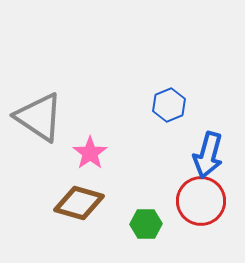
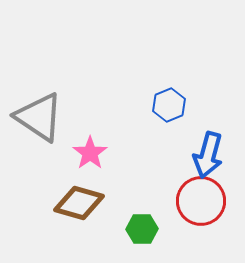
green hexagon: moved 4 px left, 5 px down
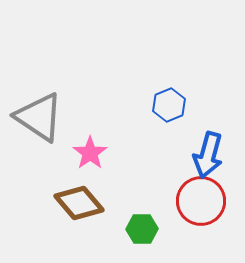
brown diamond: rotated 33 degrees clockwise
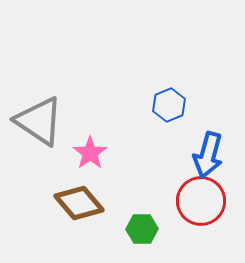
gray triangle: moved 4 px down
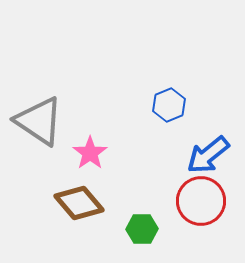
blue arrow: rotated 36 degrees clockwise
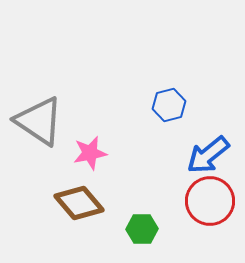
blue hexagon: rotated 8 degrees clockwise
pink star: rotated 24 degrees clockwise
red circle: moved 9 px right
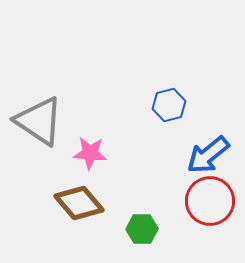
pink star: rotated 16 degrees clockwise
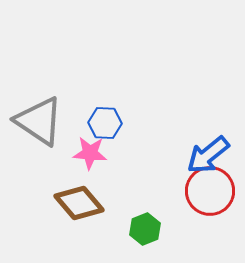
blue hexagon: moved 64 px left, 18 px down; rotated 16 degrees clockwise
red circle: moved 10 px up
green hexagon: moved 3 px right; rotated 20 degrees counterclockwise
